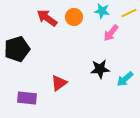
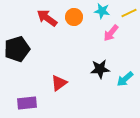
purple rectangle: moved 5 px down; rotated 12 degrees counterclockwise
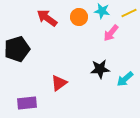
orange circle: moved 5 px right
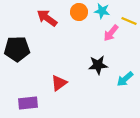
yellow line: moved 8 px down; rotated 49 degrees clockwise
orange circle: moved 5 px up
black pentagon: rotated 15 degrees clockwise
black star: moved 2 px left, 4 px up
purple rectangle: moved 1 px right
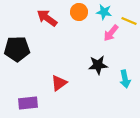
cyan star: moved 2 px right, 1 px down
cyan arrow: rotated 60 degrees counterclockwise
